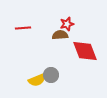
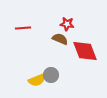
red star: rotated 24 degrees clockwise
brown semicircle: moved 4 px down; rotated 28 degrees clockwise
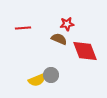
red star: rotated 16 degrees counterclockwise
brown semicircle: moved 1 px left
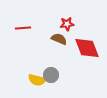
red diamond: moved 2 px right, 3 px up
yellow semicircle: rotated 36 degrees clockwise
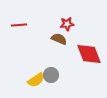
red line: moved 4 px left, 3 px up
red diamond: moved 2 px right, 6 px down
yellow semicircle: moved 1 px left; rotated 48 degrees counterclockwise
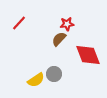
red line: moved 2 px up; rotated 42 degrees counterclockwise
brown semicircle: rotated 70 degrees counterclockwise
red diamond: moved 1 px left, 1 px down
gray circle: moved 3 px right, 1 px up
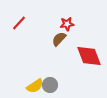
red diamond: moved 1 px right, 1 px down
gray circle: moved 4 px left, 11 px down
yellow semicircle: moved 1 px left, 6 px down
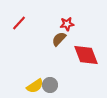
red diamond: moved 3 px left, 1 px up
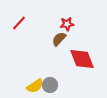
red diamond: moved 4 px left, 4 px down
